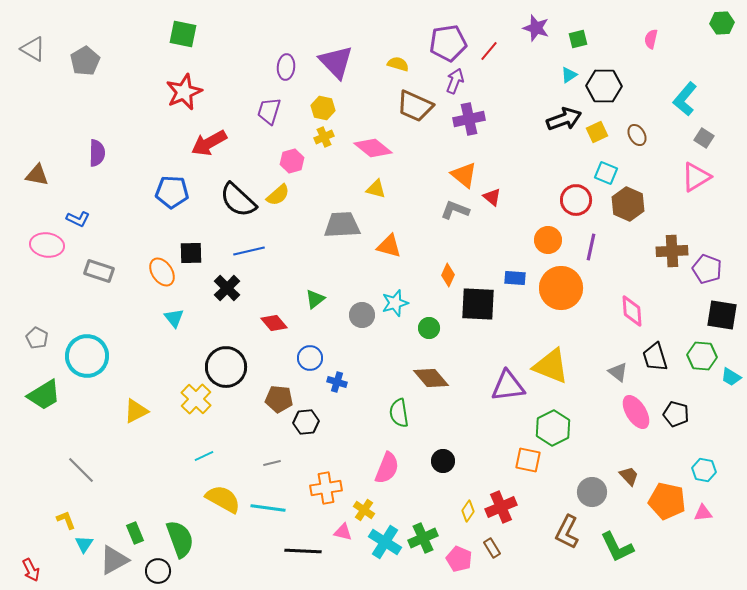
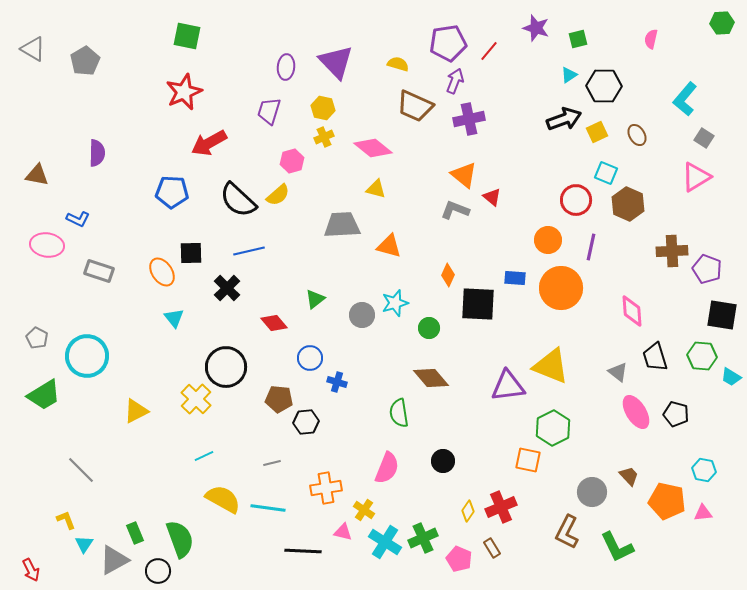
green square at (183, 34): moved 4 px right, 2 px down
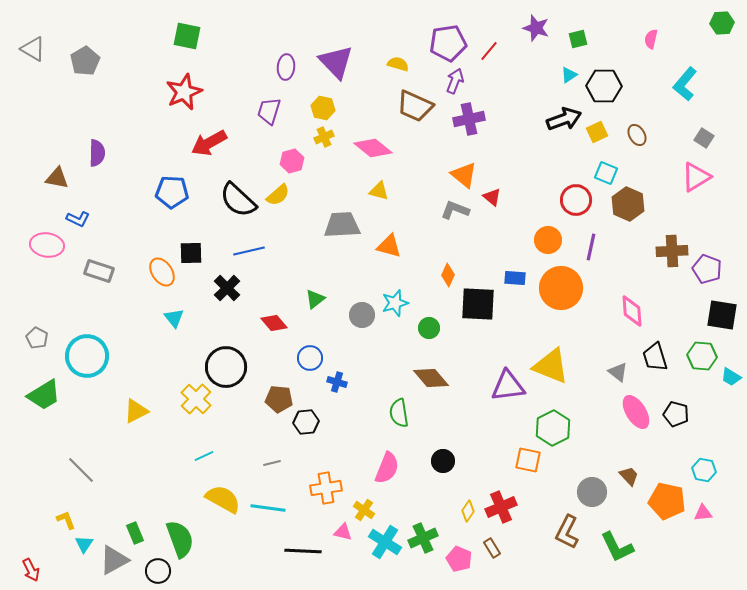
cyan L-shape at (685, 99): moved 15 px up
brown triangle at (37, 175): moved 20 px right, 3 px down
yellow triangle at (376, 189): moved 3 px right, 2 px down
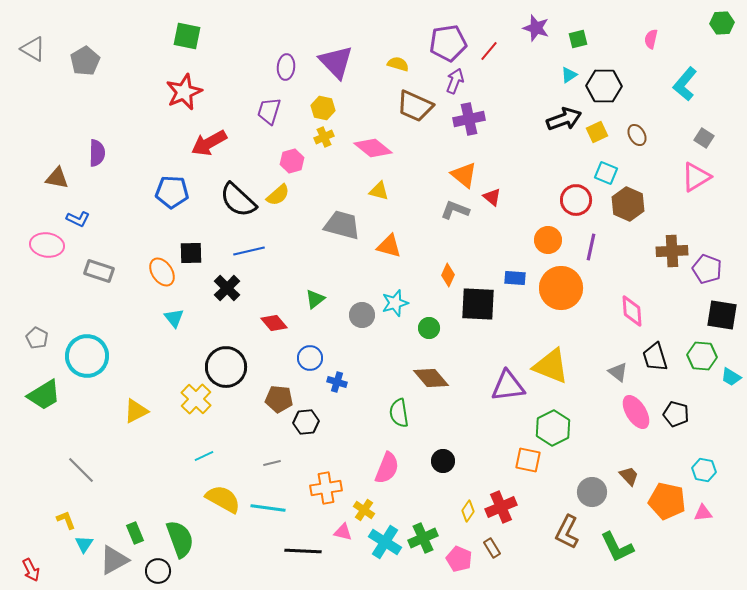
gray trapezoid at (342, 225): rotated 18 degrees clockwise
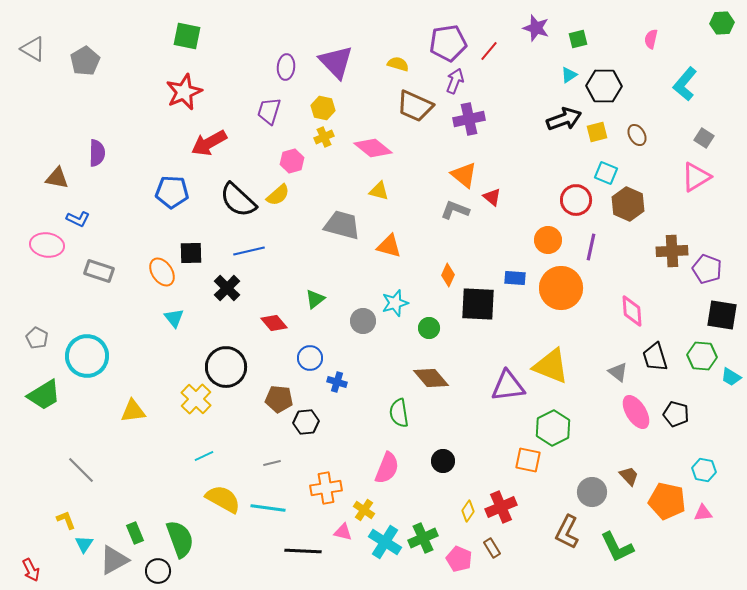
yellow square at (597, 132): rotated 10 degrees clockwise
gray circle at (362, 315): moved 1 px right, 6 px down
yellow triangle at (136, 411): moved 3 px left; rotated 20 degrees clockwise
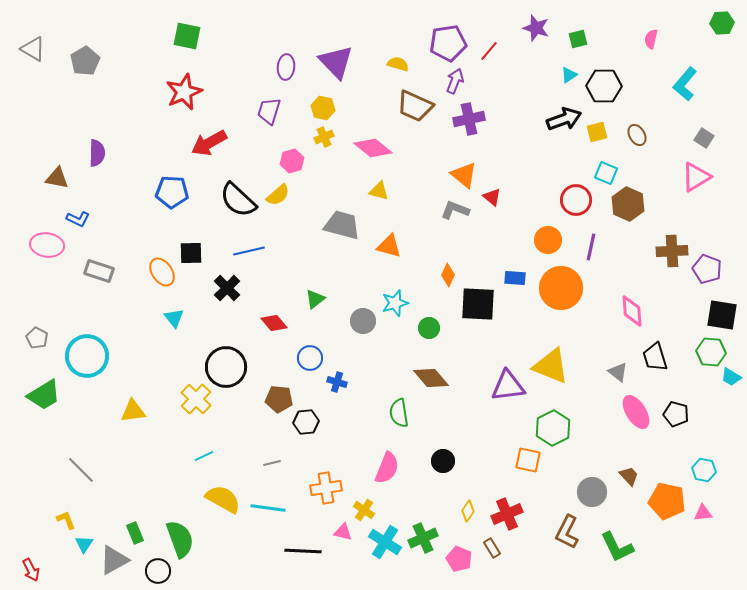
green hexagon at (702, 356): moved 9 px right, 4 px up
red cross at (501, 507): moved 6 px right, 7 px down
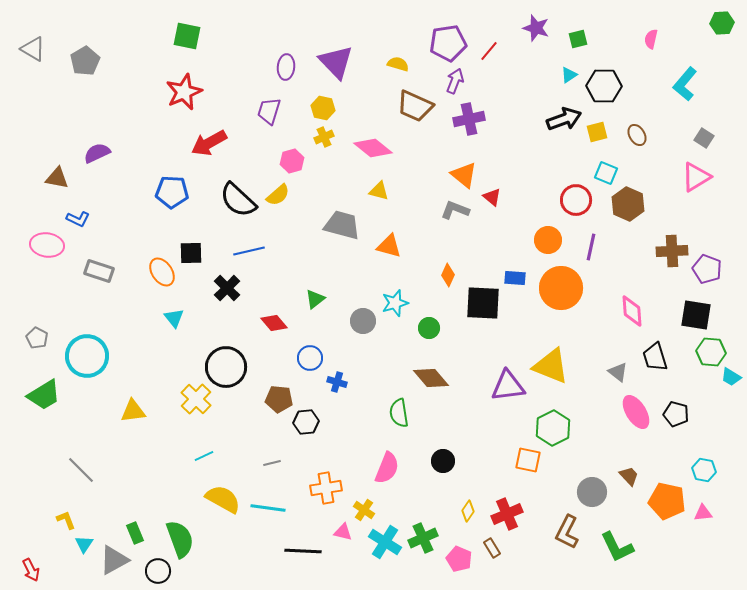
purple semicircle at (97, 153): rotated 116 degrees counterclockwise
black square at (478, 304): moved 5 px right, 1 px up
black square at (722, 315): moved 26 px left
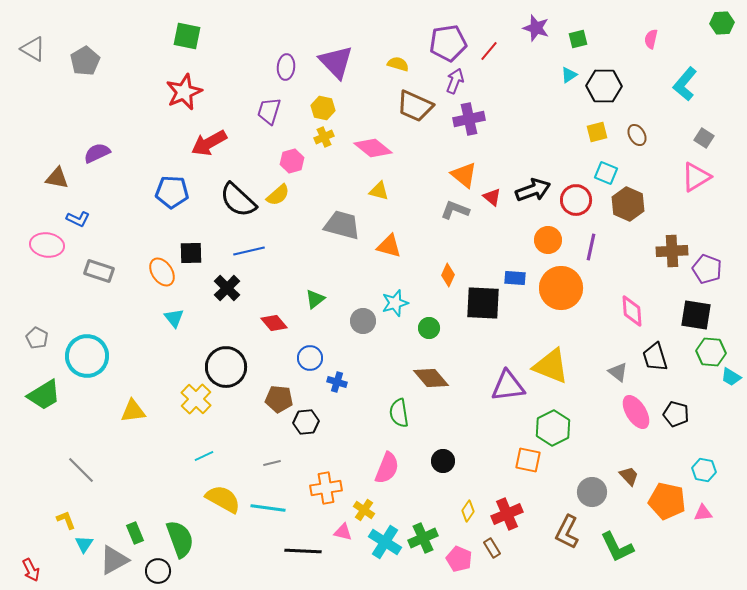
black arrow at (564, 119): moved 31 px left, 71 px down
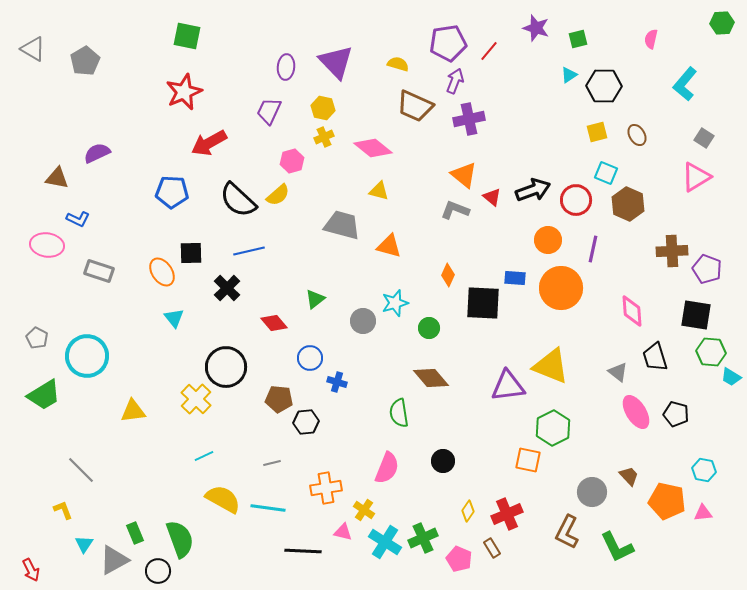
purple trapezoid at (269, 111): rotated 8 degrees clockwise
purple line at (591, 247): moved 2 px right, 2 px down
yellow L-shape at (66, 520): moved 3 px left, 10 px up
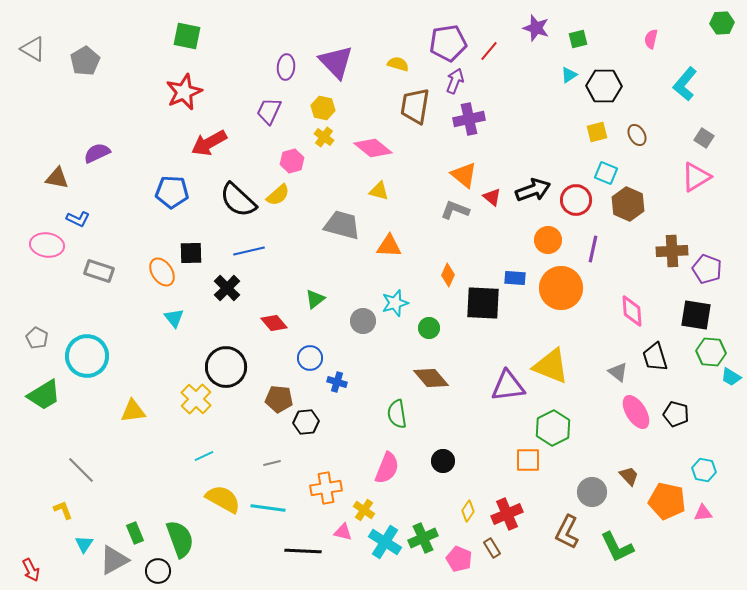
brown trapezoid at (415, 106): rotated 75 degrees clockwise
yellow cross at (324, 137): rotated 30 degrees counterclockwise
orange triangle at (389, 246): rotated 12 degrees counterclockwise
green semicircle at (399, 413): moved 2 px left, 1 px down
orange square at (528, 460): rotated 12 degrees counterclockwise
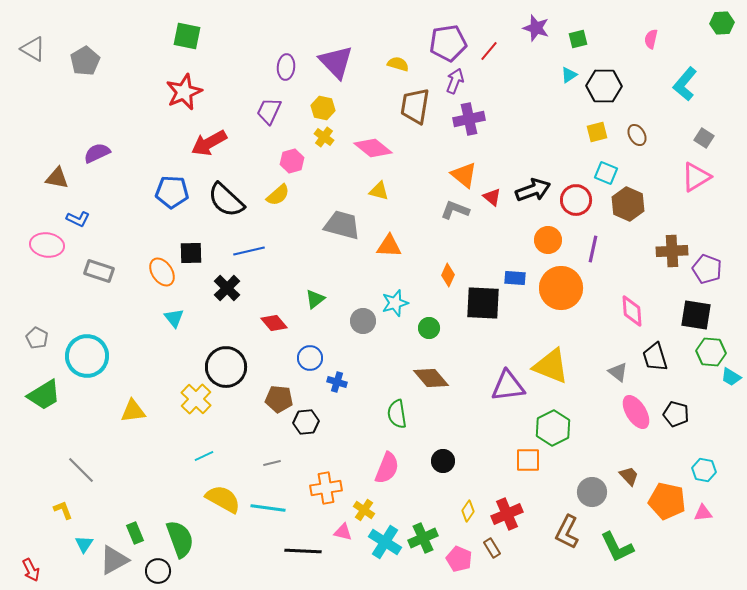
black semicircle at (238, 200): moved 12 px left
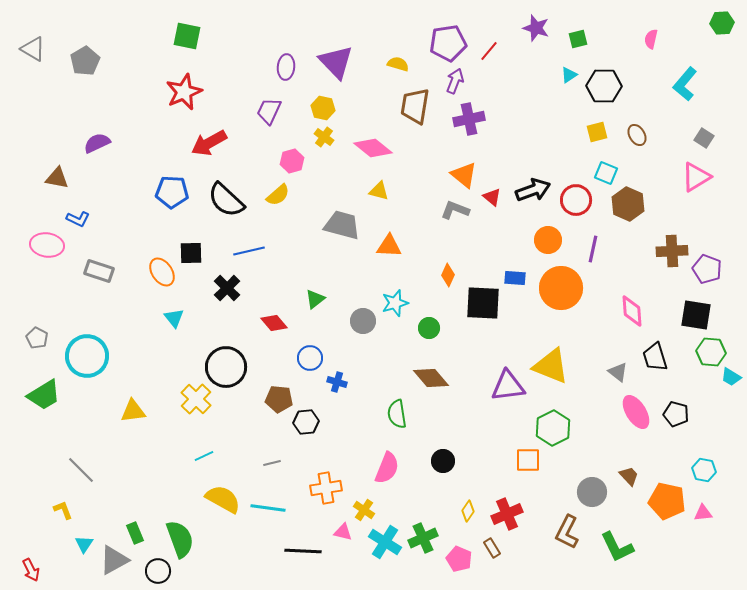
purple semicircle at (97, 153): moved 10 px up
